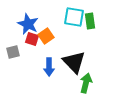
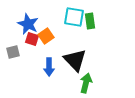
black triangle: moved 1 px right, 2 px up
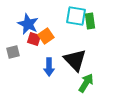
cyan square: moved 2 px right, 1 px up
red square: moved 2 px right
green arrow: rotated 18 degrees clockwise
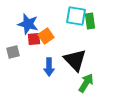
blue star: rotated 10 degrees counterclockwise
red square: rotated 24 degrees counterclockwise
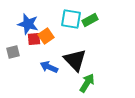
cyan square: moved 5 px left, 3 px down
green rectangle: moved 1 px up; rotated 70 degrees clockwise
blue arrow: rotated 114 degrees clockwise
green arrow: moved 1 px right
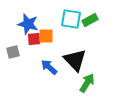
orange square: rotated 35 degrees clockwise
blue arrow: rotated 18 degrees clockwise
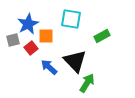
green rectangle: moved 12 px right, 16 px down
blue star: rotated 30 degrees clockwise
red square: moved 3 px left, 9 px down; rotated 32 degrees counterclockwise
gray square: moved 12 px up
black triangle: moved 1 px down
